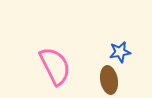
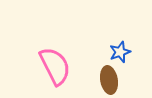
blue star: rotated 10 degrees counterclockwise
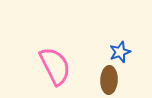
brown ellipse: rotated 12 degrees clockwise
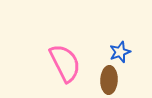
pink semicircle: moved 10 px right, 3 px up
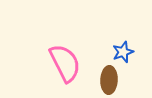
blue star: moved 3 px right
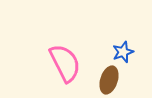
brown ellipse: rotated 16 degrees clockwise
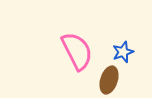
pink semicircle: moved 12 px right, 12 px up
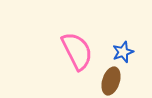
brown ellipse: moved 2 px right, 1 px down
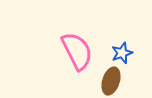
blue star: moved 1 px left, 1 px down
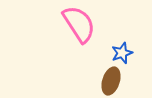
pink semicircle: moved 2 px right, 27 px up; rotated 6 degrees counterclockwise
